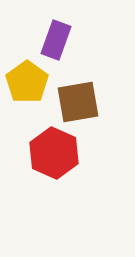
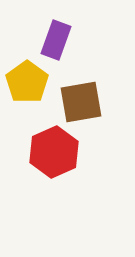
brown square: moved 3 px right
red hexagon: moved 1 px up; rotated 12 degrees clockwise
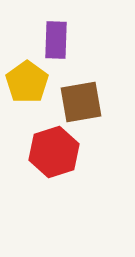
purple rectangle: rotated 18 degrees counterclockwise
red hexagon: rotated 6 degrees clockwise
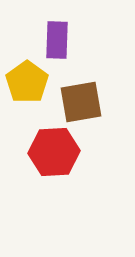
purple rectangle: moved 1 px right
red hexagon: rotated 15 degrees clockwise
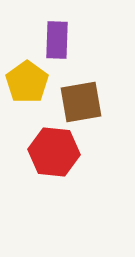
red hexagon: rotated 9 degrees clockwise
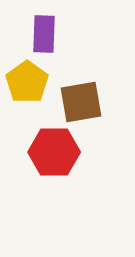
purple rectangle: moved 13 px left, 6 px up
red hexagon: rotated 6 degrees counterclockwise
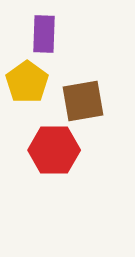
brown square: moved 2 px right, 1 px up
red hexagon: moved 2 px up
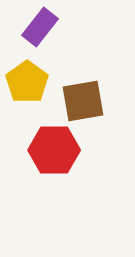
purple rectangle: moved 4 px left, 7 px up; rotated 36 degrees clockwise
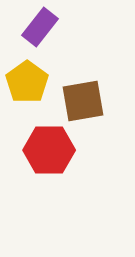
red hexagon: moved 5 px left
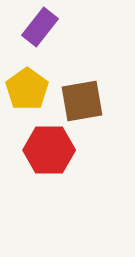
yellow pentagon: moved 7 px down
brown square: moved 1 px left
